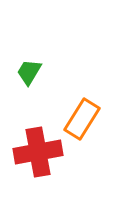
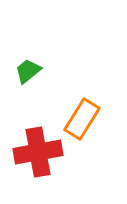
green trapezoid: moved 1 px left, 1 px up; rotated 20 degrees clockwise
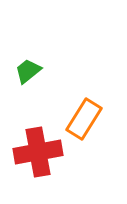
orange rectangle: moved 2 px right
